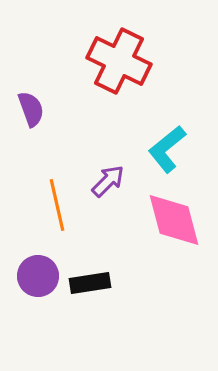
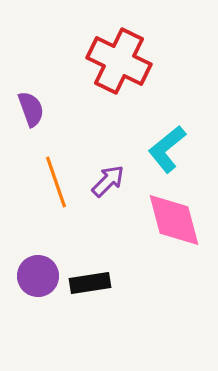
orange line: moved 1 px left, 23 px up; rotated 6 degrees counterclockwise
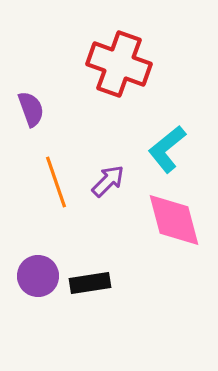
red cross: moved 3 px down; rotated 6 degrees counterclockwise
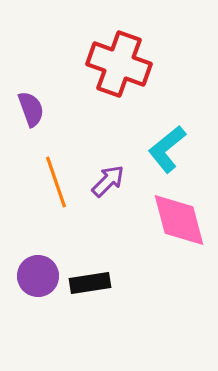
pink diamond: moved 5 px right
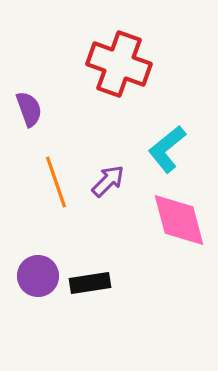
purple semicircle: moved 2 px left
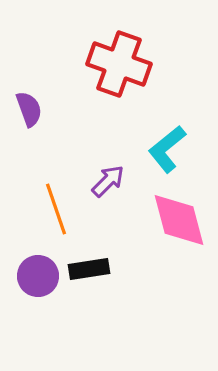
orange line: moved 27 px down
black rectangle: moved 1 px left, 14 px up
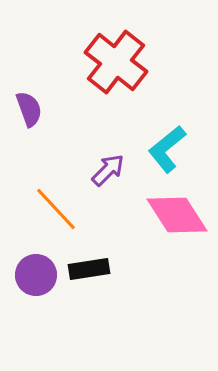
red cross: moved 3 px left, 2 px up; rotated 18 degrees clockwise
purple arrow: moved 11 px up
orange line: rotated 24 degrees counterclockwise
pink diamond: moved 2 px left, 5 px up; rotated 18 degrees counterclockwise
purple circle: moved 2 px left, 1 px up
